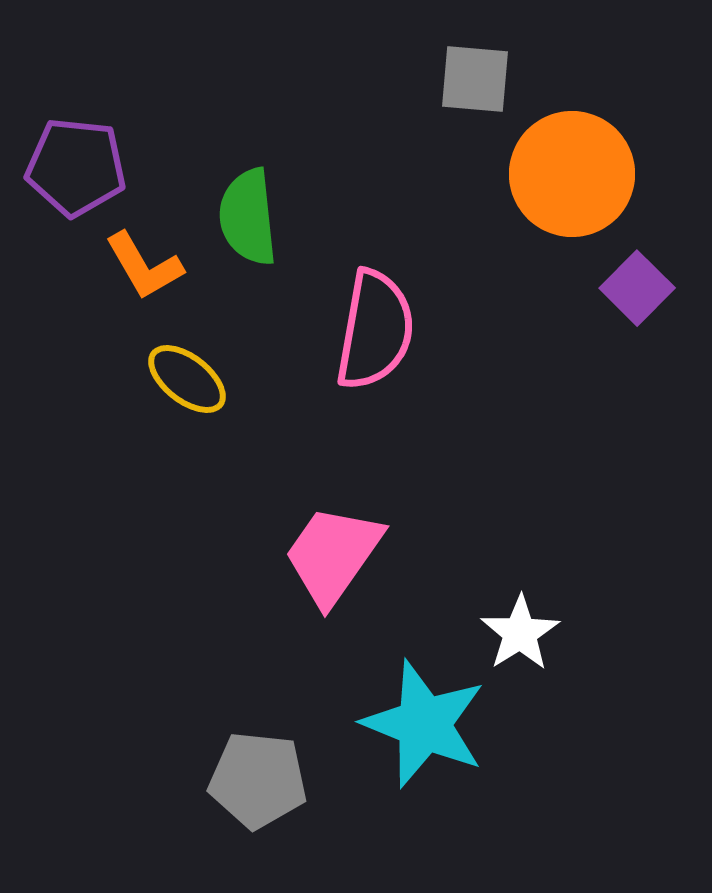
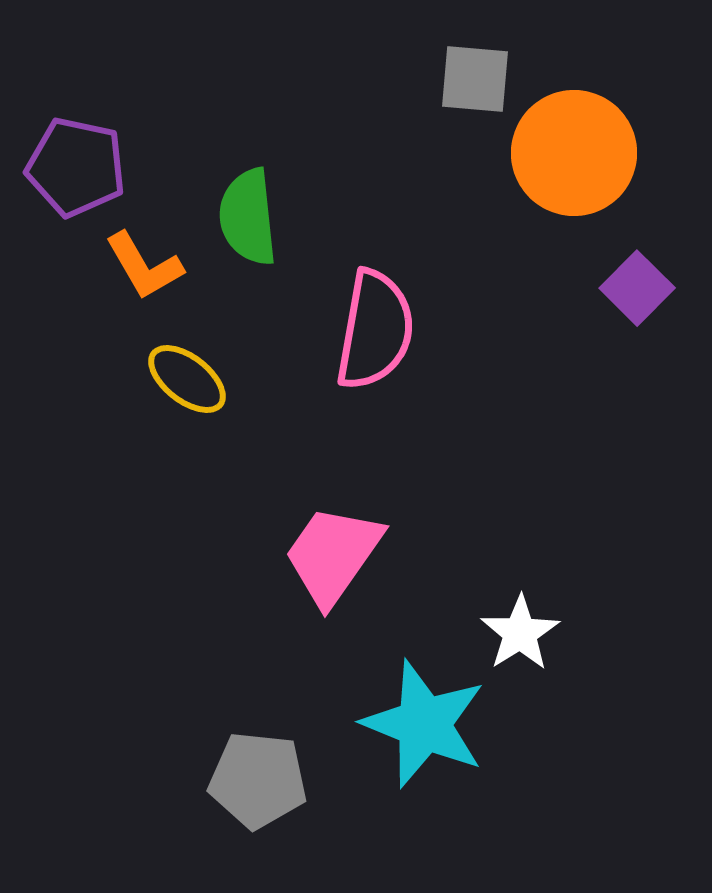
purple pentagon: rotated 6 degrees clockwise
orange circle: moved 2 px right, 21 px up
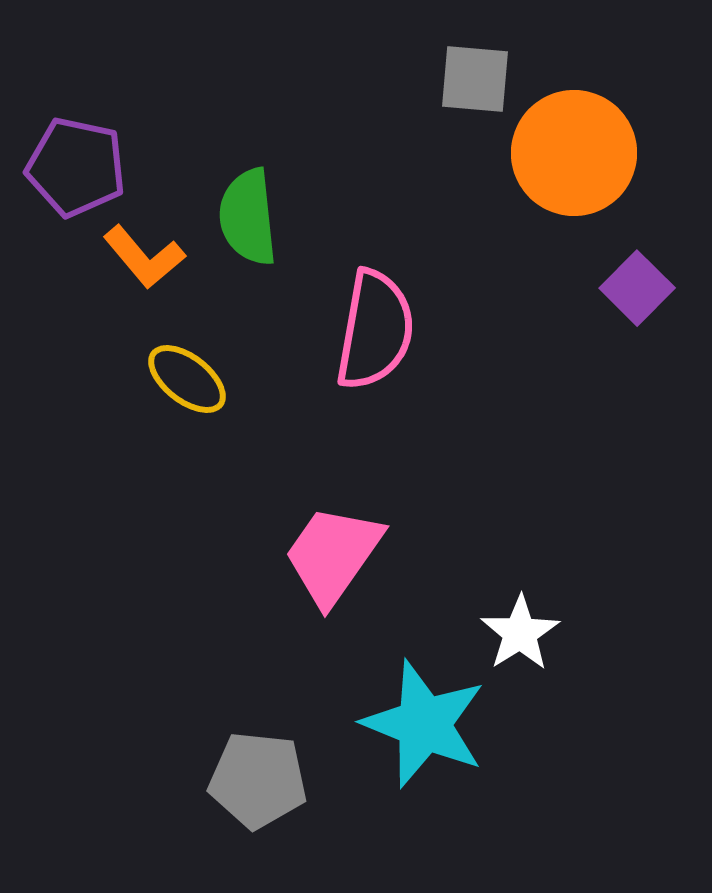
orange L-shape: moved 9 px up; rotated 10 degrees counterclockwise
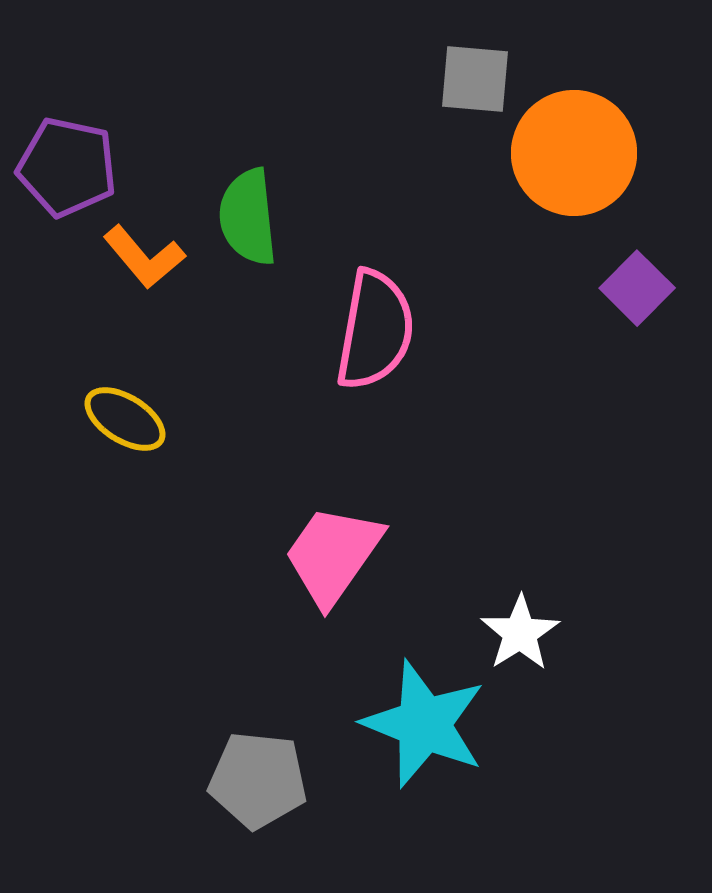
purple pentagon: moved 9 px left
yellow ellipse: moved 62 px left, 40 px down; rotated 6 degrees counterclockwise
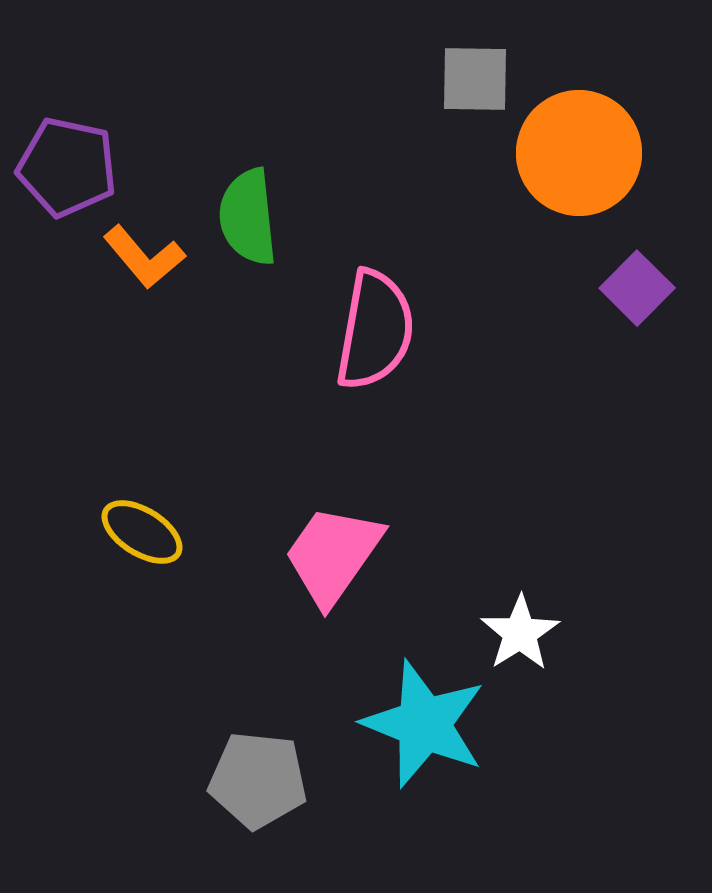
gray square: rotated 4 degrees counterclockwise
orange circle: moved 5 px right
yellow ellipse: moved 17 px right, 113 px down
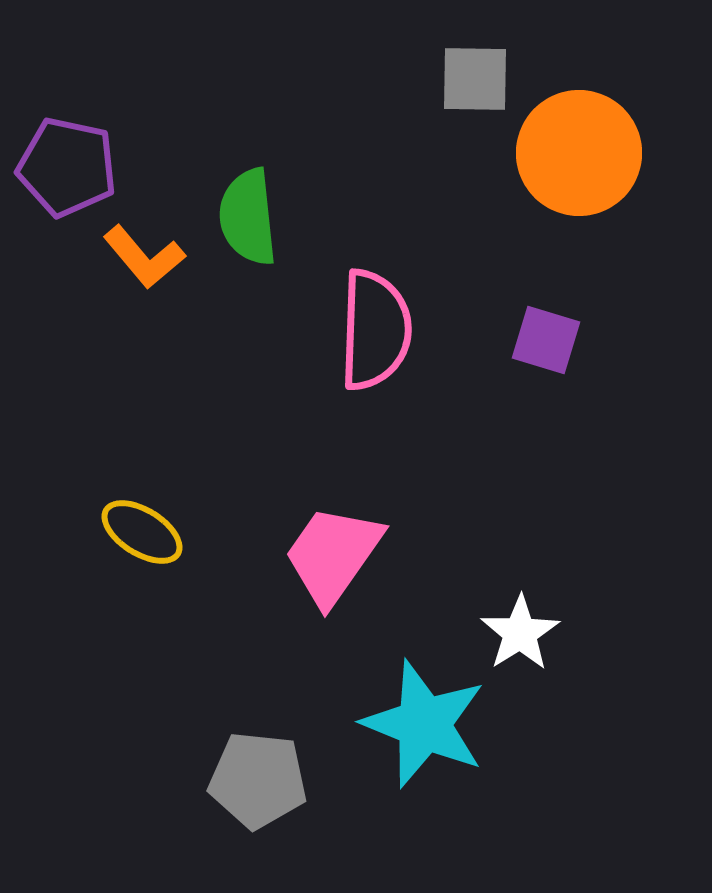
purple square: moved 91 px left, 52 px down; rotated 28 degrees counterclockwise
pink semicircle: rotated 8 degrees counterclockwise
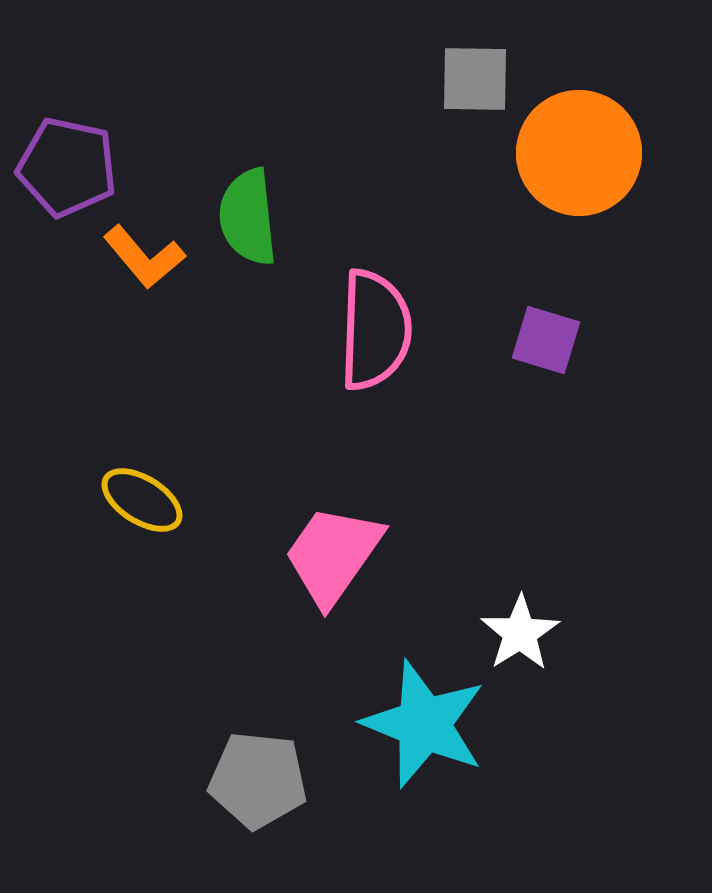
yellow ellipse: moved 32 px up
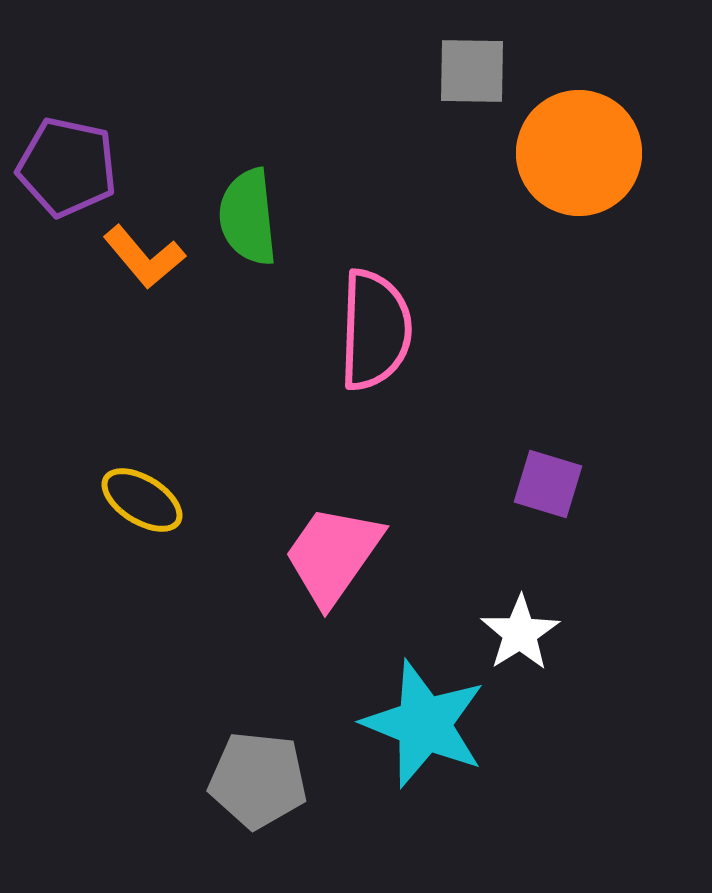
gray square: moved 3 px left, 8 px up
purple square: moved 2 px right, 144 px down
